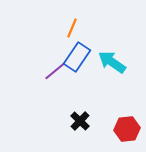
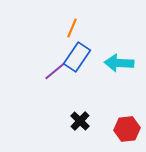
cyan arrow: moved 7 px right, 1 px down; rotated 32 degrees counterclockwise
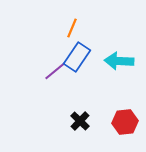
cyan arrow: moved 2 px up
red hexagon: moved 2 px left, 7 px up
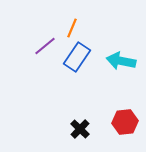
cyan arrow: moved 2 px right; rotated 8 degrees clockwise
purple line: moved 10 px left, 25 px up
black cross: moved 8 px down
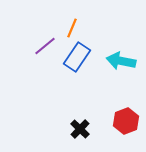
red hexagon: moved 1 px right, 1 px up; rotated 15 degrees counterclockwise
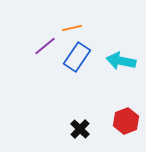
orange line: rotated 54 degrees clockwise
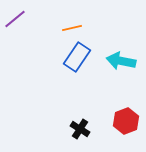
purple line: moved 30 px left, 27 px up
black cross: rotated 12 degrees counterclockwise
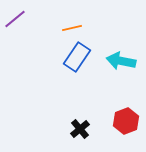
black cross: rotated 18 degrees clockwise
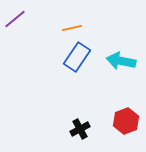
black cross: rotated 12 degrees clockwise
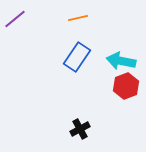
orange line: moved 6 px right, 10 px up
red hexagon: moved 35 px up
